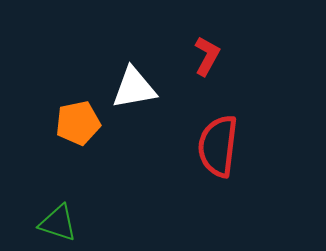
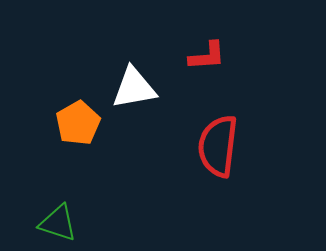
red L-shape: rotated 57 degrees clockwise
orange pentagon: rotated 18 degrees counterclockwise
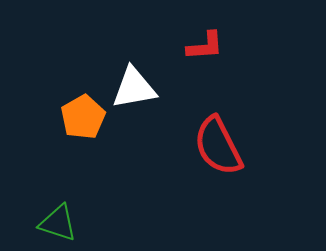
red L-shape: moved 2 px left, 10 px up
orange pentagon: moved 5 px right, 6 px up
red semicircle: rotated 34 degrees counterclockwise
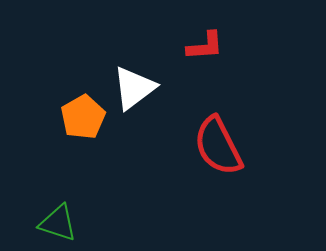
white triangle: rotated 27 degrees counterclockwise
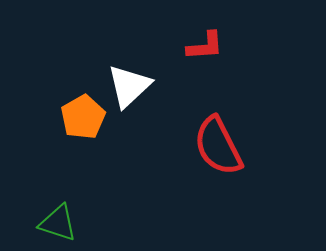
white triangle: moved 5 px left, 2 px up; rotated 6 degrees counterclockwise
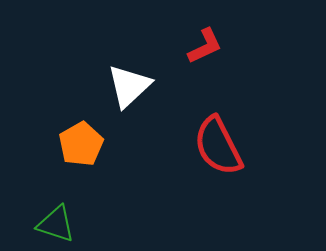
red L-shape: rotated 21 degrees counterclockwise
orange pentagon: moved 2 px left, 27 px down
green triangle: moved 2 px left, 1 px down
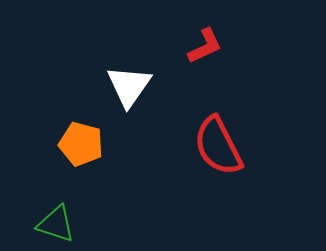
white triangle: rotated 12 degrees counterclockwise
orange pentagon: rotated 27 degrees counterclockwise
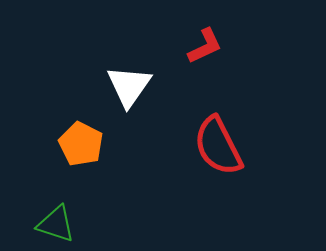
orange pentagon: rotated 12 degrees clockwise
